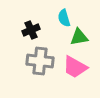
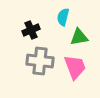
cyan semicircle: moved 1 px left, 1 px up; rotated 30 degrees clockwise
pink trapezoid: rotated 140 degrees counterclockwise
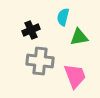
pink trapezoid: moved 9 px down
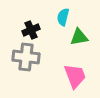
gray cross: moved 14 px left, 4 px up
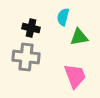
black cross: moved 2 px up; rotated 36 degrees clockwise
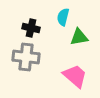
pink trapezoid: rotated 28 degrees counterclockwise
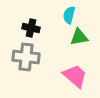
cyan semicircle: moved 6 px right, 2 px up
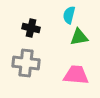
gray cross: moved 6 px down
pink trapezoid: moved 1 px right, 1 px up; rotated 36 degrees counterclockwise
